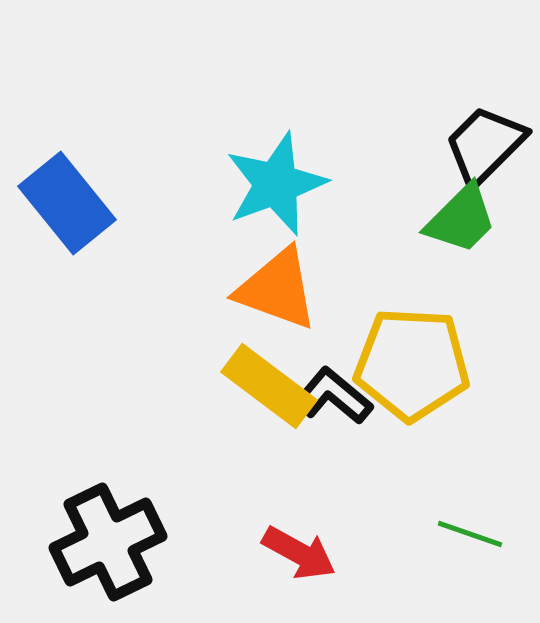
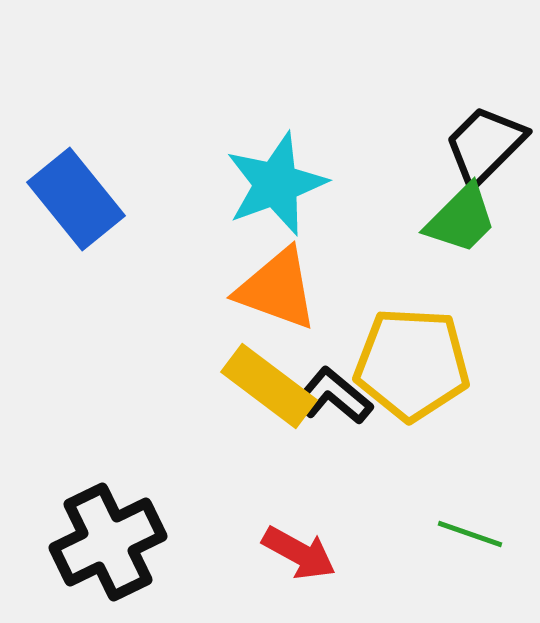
blue rectangle: moved 9 px right, 4 px up
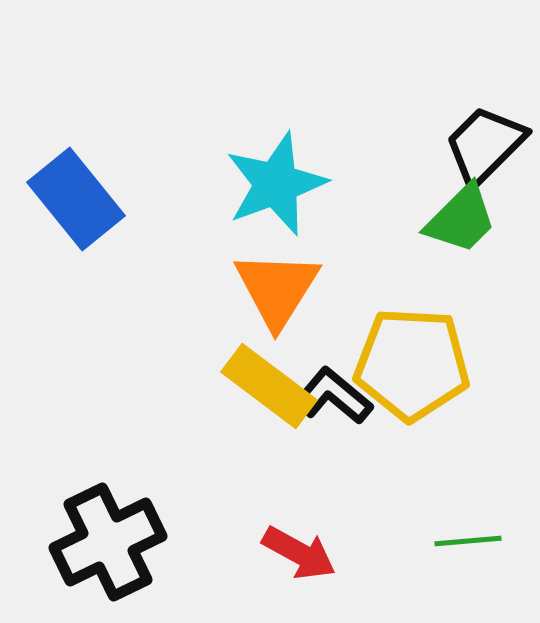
orange triangle: rotated 42 degrees clockwise
green line: moved 2 px left, 7 px down; rotated 24 degrees counterclockwise
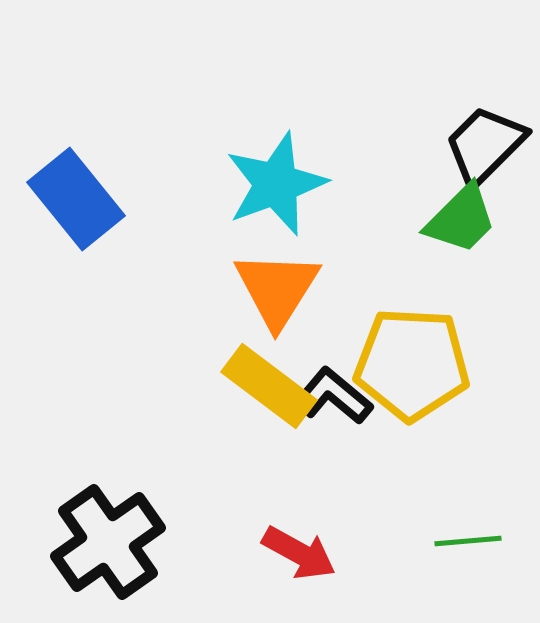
black cross: rotated 9 degrees counterclockwise
